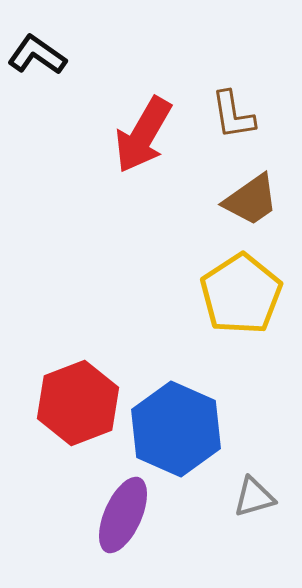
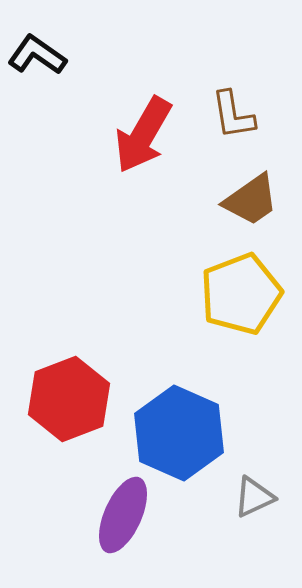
yellow pentagon: rotated 12 degrees clockwise
red hexagon: moved 9 px left, 4 px up
blue hexagon: moved 3 px right, 4 px down
gray triangle: rotated 9 degrees counterclockwise
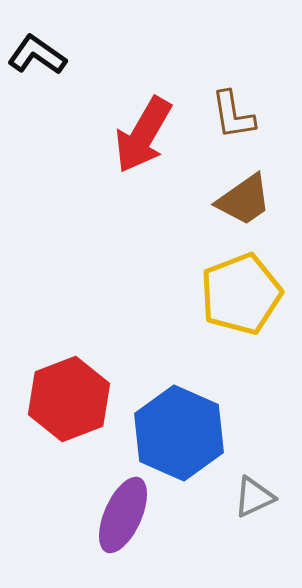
brown trapezoid: moved 7 px left
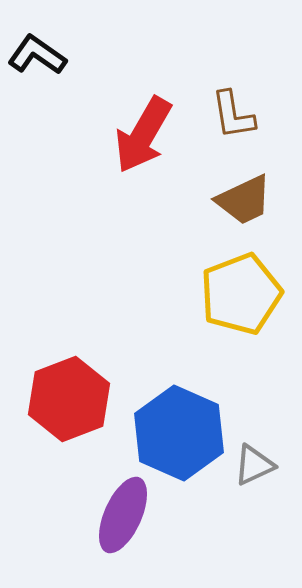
brown trapezoid: rotated 10 degrees clockwise
gray triangle: moved 32 px up
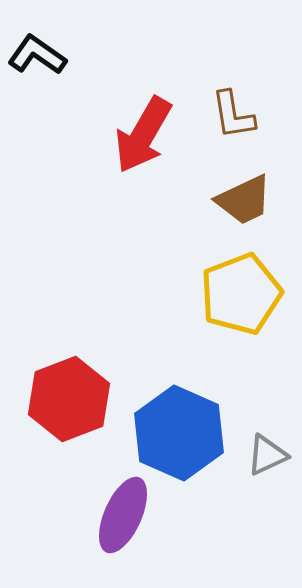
gray triangle: moved 13 px right, 10 px up
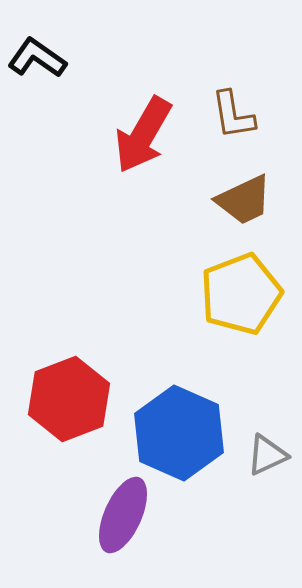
black L-shape: moved 3 px down
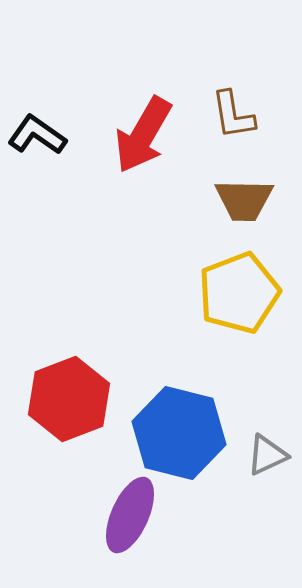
black L-shape: moved 77 px down
brown trapezoid: rotated 26 degrees clockwise
yellow pentagon: moved 2 px left, 1 px up
blue hexagon: rotated 10 degrees counterclockwise
purple ellipse: moved 7 px right
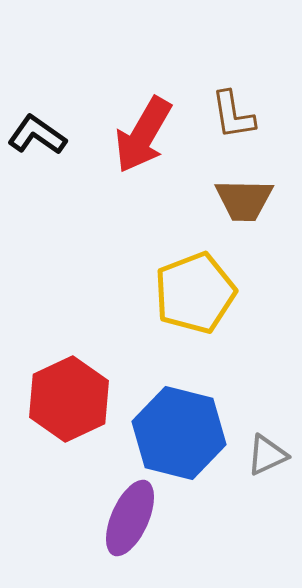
yellow pentagon: moved 44 px left
red hexagon: rotated 4 degrees counterclockwise
purple ellipse: moved 3 px down
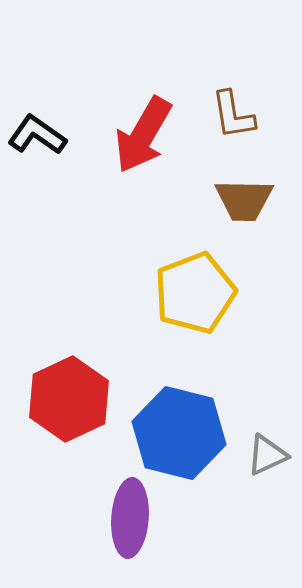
purple ellipse: rotated 20 degrees counterclockwise
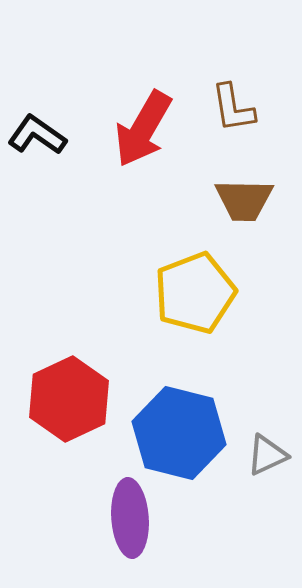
brown L-shape: moved 7 px up
red arrow: moved 6 px up
purple ellipse: rotated 8 degrees counterclockwise
